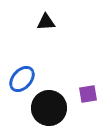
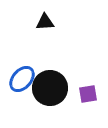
black triangle: moved 1 px left
black circle: moved 1 px right, 20 px up
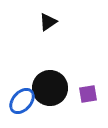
black triangle: moved 3 px right; rotated 30 degrees counterclockwise
blue ellipse: moved 22 px down
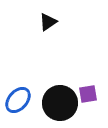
black circle: moved 10 px right, 15 px down
blue ellipse: moved 4 px left, 1 px up
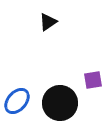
purple square: moved 5 px right, 14 px up
blue ellipse: moved 1 px left, 1 px down
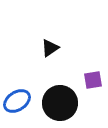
black triangle: moved 2 px right, 26 px down
blue ellipse: rotated 16 degrees clockwise
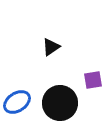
black triangle: moved 1 px right, 1 px up
blue ellipse: moved 1 px down
